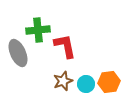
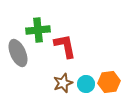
brown star: moved 2 px down
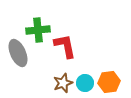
cyan circle: moved 1 px left, 1 px up
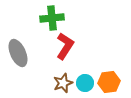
green cross: moved 14 px right, 12 px up
red L-shape: rotated 44 degrees clockwise
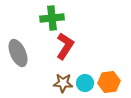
brown star: rotated 24 degrees clockwise
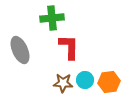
red L-shape: moved 4 px right, 1 px down; rotated 32 degrees counterclockwise
gray ellipse: moved 2 px right, 3 px up
cyan circle: moved 3 px up
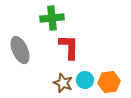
brown star: rotated 18 degrees clockwise
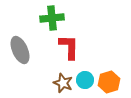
orange hexagon: rotated 10 degrees counterclockwise
